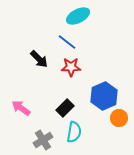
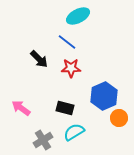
red star: moved 1 px down
black rectangle: rotated 60 degrees clockwise
cyan semicircle: rotated 130 degrees counterclockwise
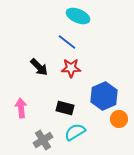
cyan ellipse: rotated 50 degrees clockwise
black arrow: moved 8 px down
pink arrow: rotated 48 degrees clockwise
orange circle: moved 1 px down
cyan semicircle: moved 1 px right
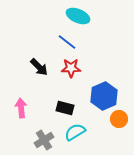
gray cross: moved 1 px right
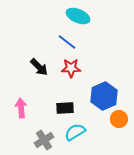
black rectangle: rotated 18 degrees counterclockwise
